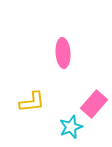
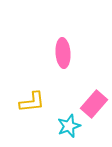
cyan star: moved 2 px left, 1 px up
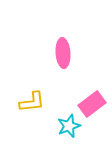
pink rectangle: moved 2 px left; rotated 12 degrees clockwise
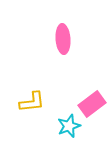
pink ellipse: moved 14 px up
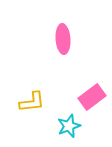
pink rectangle: moved 7 px up
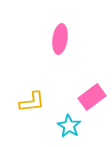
pink ellipse: moved 3 px left; rotated 12 degrees clockwise
cyan star: rotated 20 degrees counterclockwise
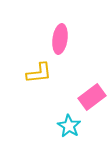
yellow L-shape: moved 7 px right, 29 px up
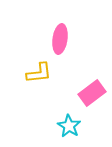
pink rectangle: moved 4 px up
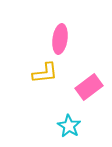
yellow L-shape: moved 6 px right
pink rectangle: moved 3 px left, 6 px up
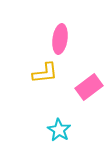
cyan star: moved 10 px left, 4 px down
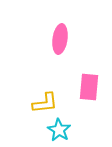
yellow L-shape: moved 30 px down
pink rectangle: rotated 48 degrees counterclockwise
